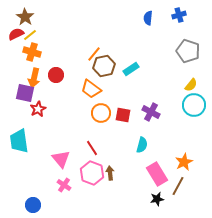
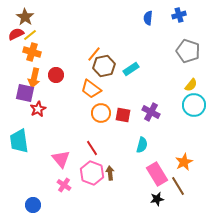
brown line: rotated 60 degrees counterclockwise
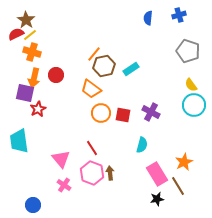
brown star: moved 1 px right, 3 px down
yellow semicircle: rotated 104 degrees clockwise
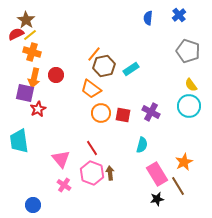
blue cross: rotated 24 degrees counterclockwise
cyan circle: moved 5 px left, 1 px down
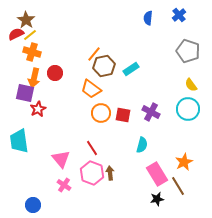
red circle: moved 1 px left, 2 px up
cyan circle: moved 1 px left, 3 px down
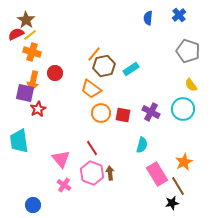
orange arrow: moved 1 px left, 3 px down
cyan circle: moved 5 px left
black star: moved 15 px right, 4 px down
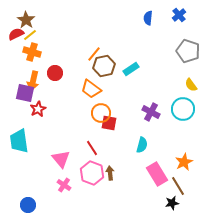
red square: moved 14 px left, 8 px down
blue circle: moved 5 px left
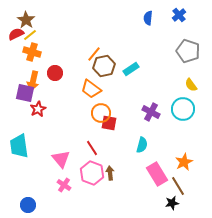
cyan trapezoid: moved 5 px down
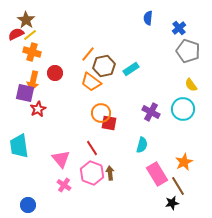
blue cross: moved 13 px down
orange line: moved 6 px left
orange trapezoid: moved 7 px up
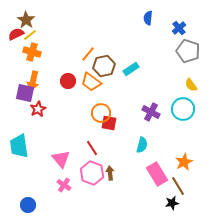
red circle: moved 13 px right, 8 px down
